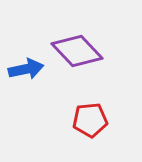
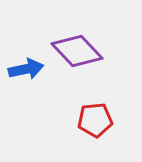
red pentagon: moved 5 px right
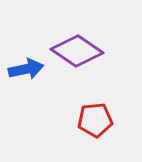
purple diamond: rotated 12 degrees counterclockwise
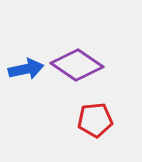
purple diamond: moved 14 px down
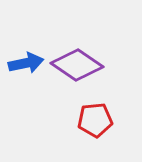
blue arrow: moved 6 px up
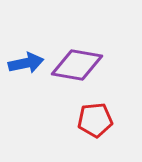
purple diamond: rotated 24 degrees counterclockwise
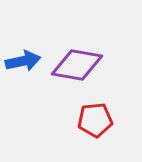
blue arrow: moved 3 px left, 2 px up
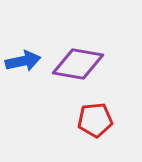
purple diamond: moved 1 px right, 1 px up
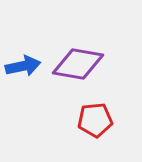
blue arrow: moved 5 px down
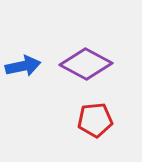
purple diamond: moved 8 px right; rotated 18 degrees clockwise
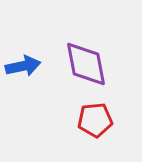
purple diamond: rotated 51 degrees clockwise
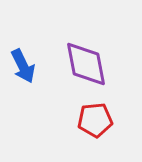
blue arrow: rotated 76 degrees clockwise
